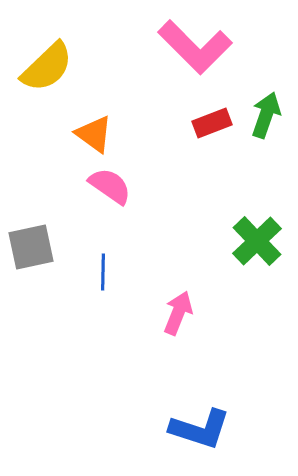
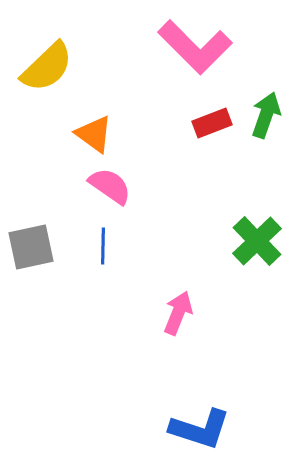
blue line: moved 26 px up
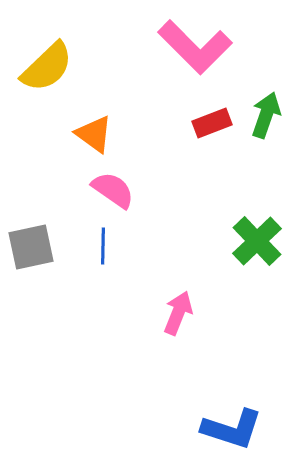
pink semicircle: moved 3 px right, 4 px down
blue L-shape: moved 32 px right
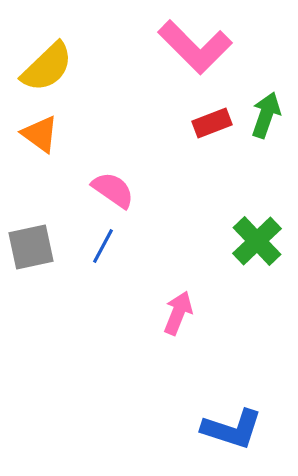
orange triangle: moved 54 px left
blue line: rotated 27 degrees clockwise
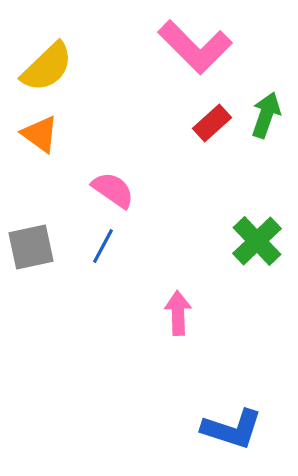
red rectangle: rotated 21 degrees counterclockwise
pink arrow: rotated 24 degrees counterclockwise
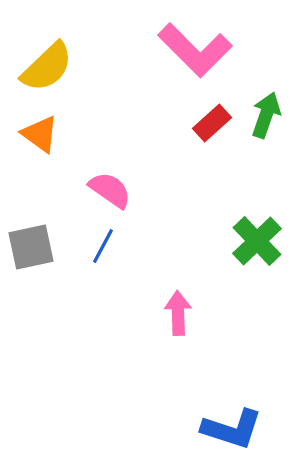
pink L-shape: moved 3 px down
pink semicircle: moved 3 px left
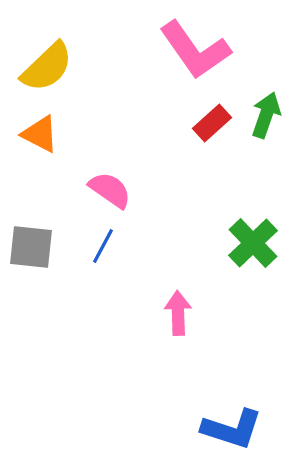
pink L-shape: rotated 10 degrees clockwise
orange triangle: rotated 9 degrees counterclockwise
green cross: moved 4 px left, 2 px down
gray square: rotated 18 degrees clockwise
